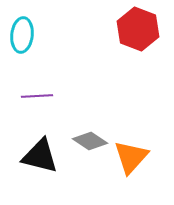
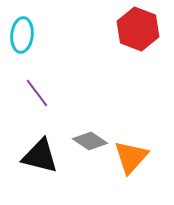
purple line: moved 3 px up; rotated 56 degrees clockwise
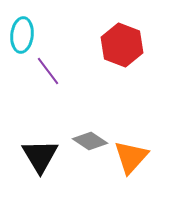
red hexagon: moved 16 px left, 16 px down
purple line: moved 11 px right, 22 px up
black triangle: rotated 45 degrees clockwise
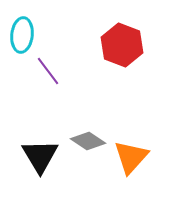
gray diamond: moved 2 px left
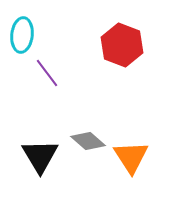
purple line: moved 1 px left, 2 px down
gray diamond: rotated 8 degrees clockwise
orange triangle: rotated 15 degrees counterclockwise
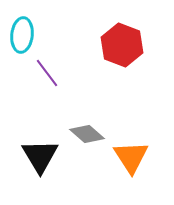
gray diamond: moved 1 px left, 7 px up
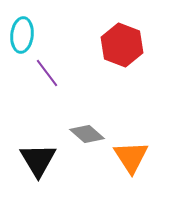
black triangle: moved 2 px left, 4 px down
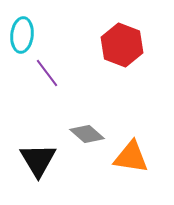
orange triangle: rotated 48 degrees counterclockwise
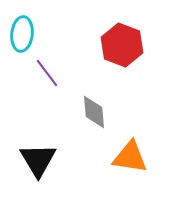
cyan ellipse: moved 1 px up
gray diamond: moved 7 px right, 22 px up; rotated 44 degrees clockwise
orange triangle: moved 1 px left
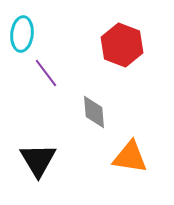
purple line: moved 1 px left
